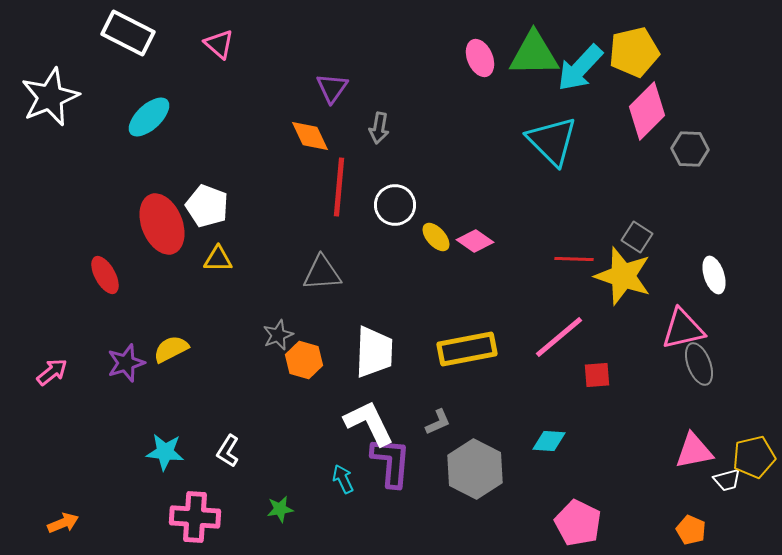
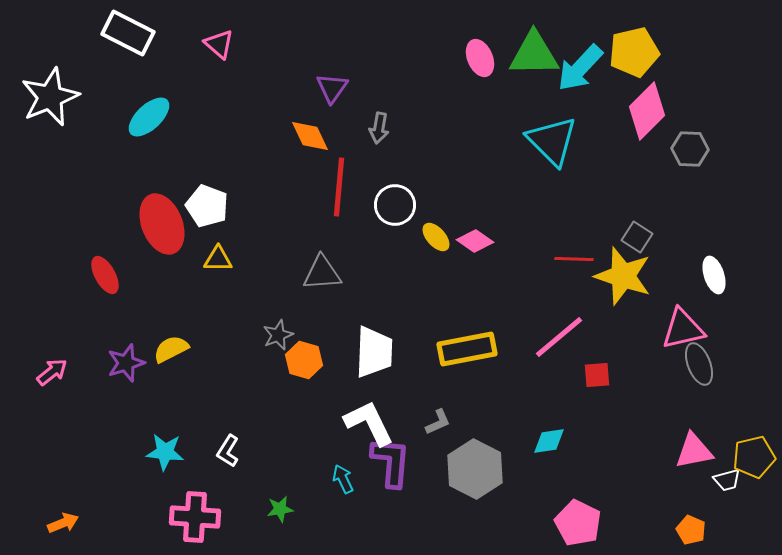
cyan diamond at (549, 441): rotated 12 degrees counterclockwise
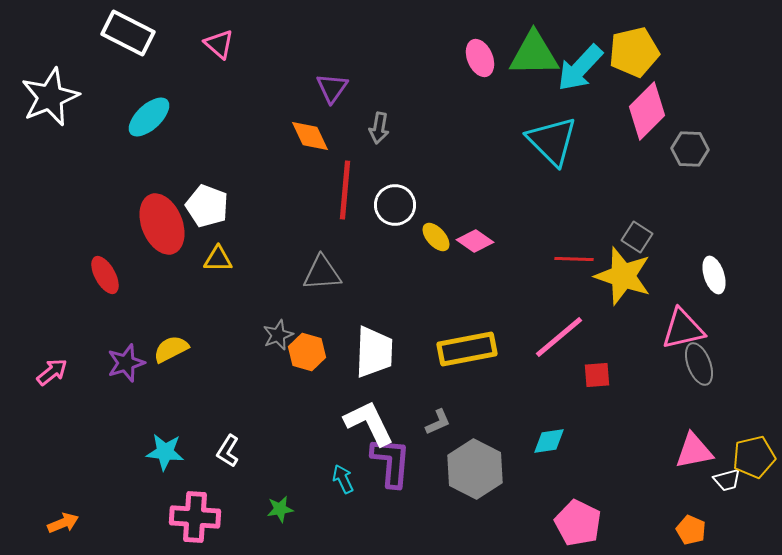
red line at (339, 187): moved 6 px right, 3 px down
orange hexagon at (304, 360): moved 3 px right, 8 px up
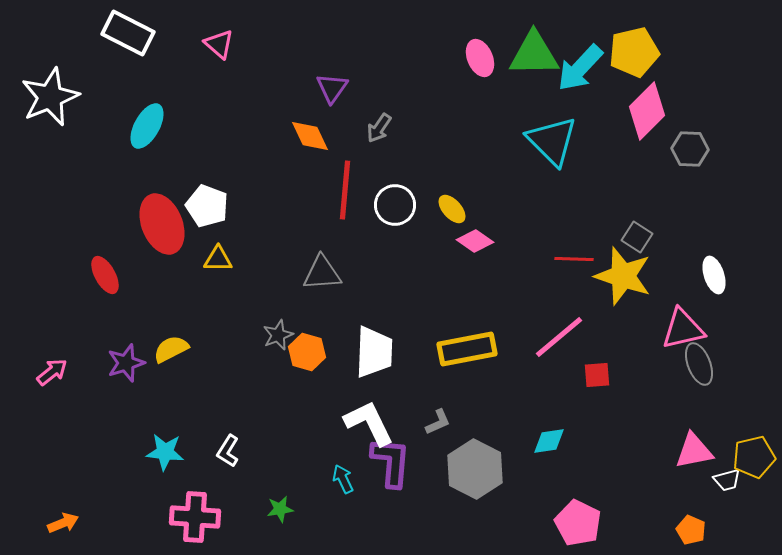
cyan ellipse at (149, 117): moved 2 px left, 9 px down; rotated 18 degrees counterclockwise
gray arrow at (379, 128): rotated 24 degrees clockwise
yellow ellipse at (436, 237): moved 16 px right, 28 px up
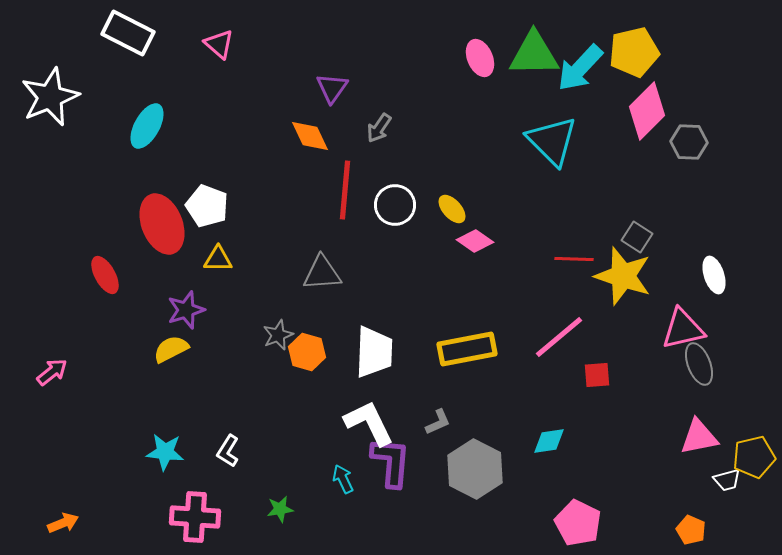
gray hexagon at (690, 149): moved 1 px left, 7 px up
purple star at (126, 363): moved 60 px right, 53 px up
pink triangle at (694, 451): moved 5 px right, 14 px up
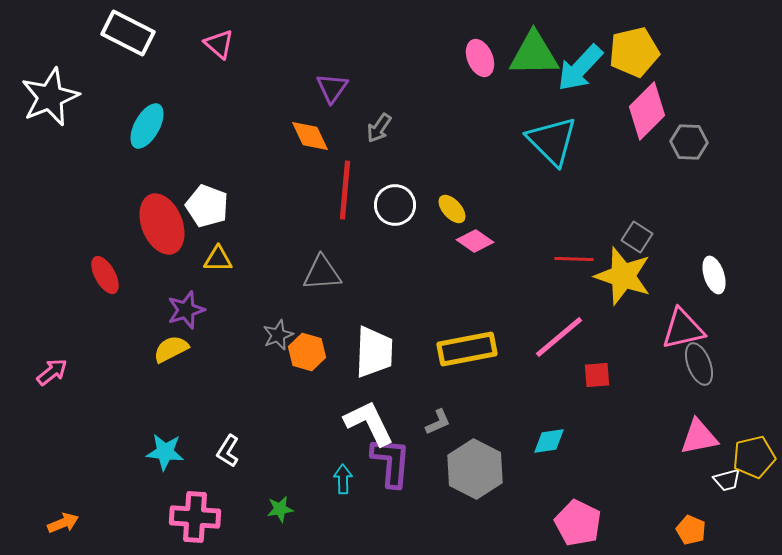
cyan arrow at (343, 479): rotated 24 degrees clockwise
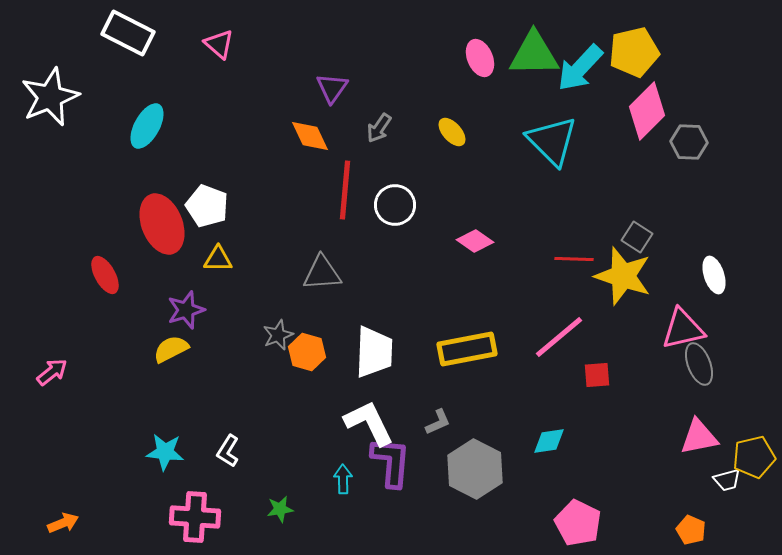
yellow ellipse at (452, 209): moved 77 px up
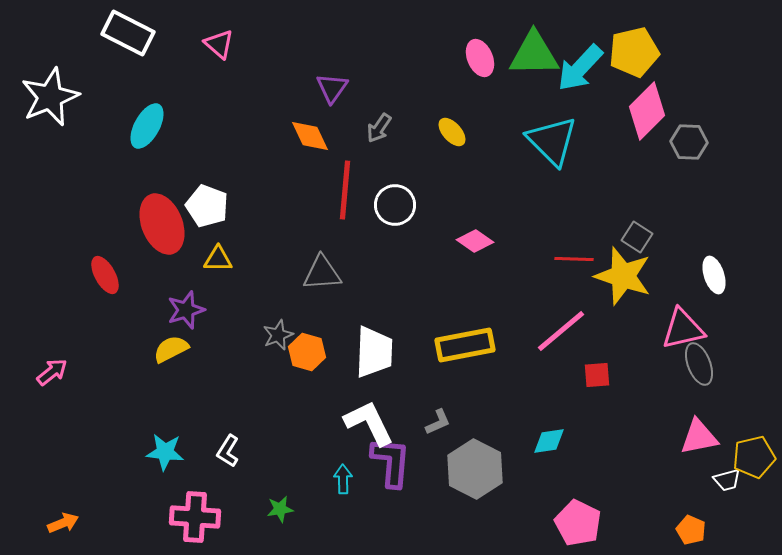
pink line at (559, 337): moved 2 px right, 6 px up
yellow rectangle at (467, 349): moved 2 px left, 4 px up
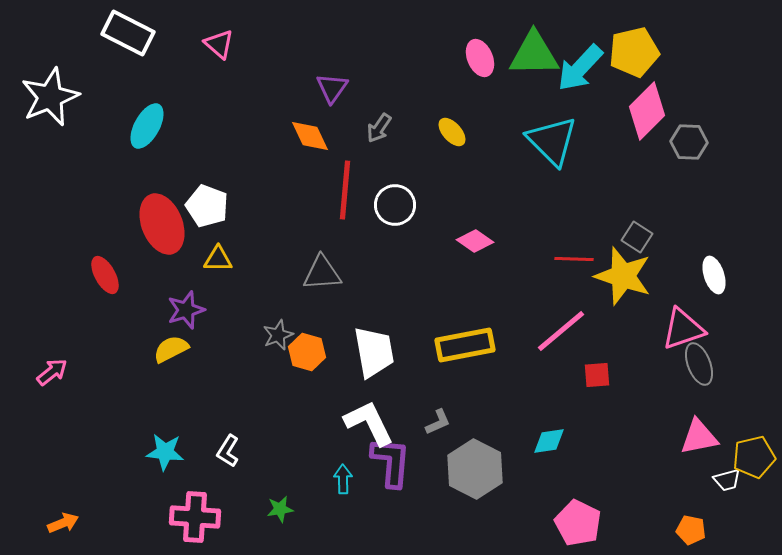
pink triangle at (683, 329): rotated 6 degrees counterclockwise
white trapezoid at (374, 352): rotated 12 degrees counterclockwise
orange pentagon at (691, 530): rotated 12 degrees counterclockwise
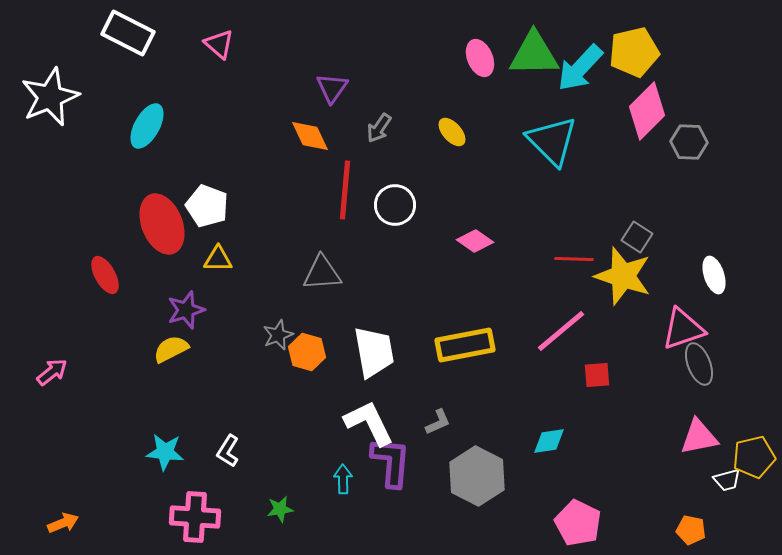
gray hexagon at (475, 469): moved 2 px right, 7 px down
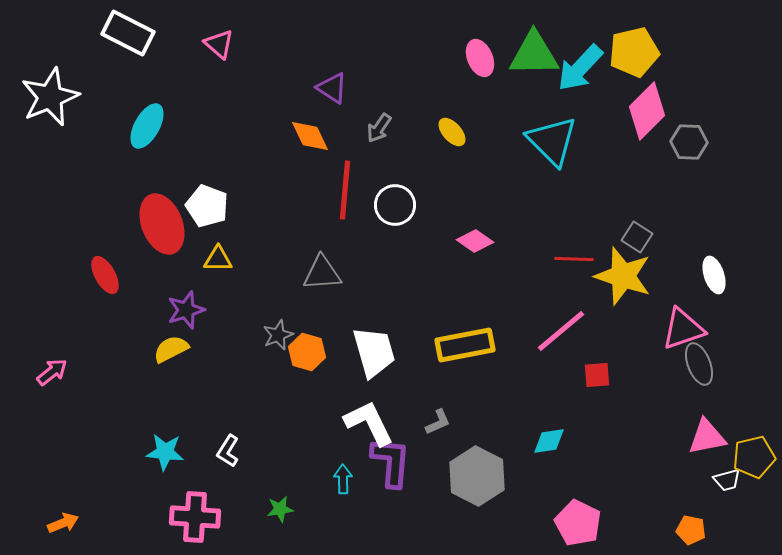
purple triangle at (332, 88): rotated 32 degrees counterclockwise
white trapezoid at (374, 352): rotated 6 degrees counterclockwise
pink triangle at (699, 437): moved 8 px right
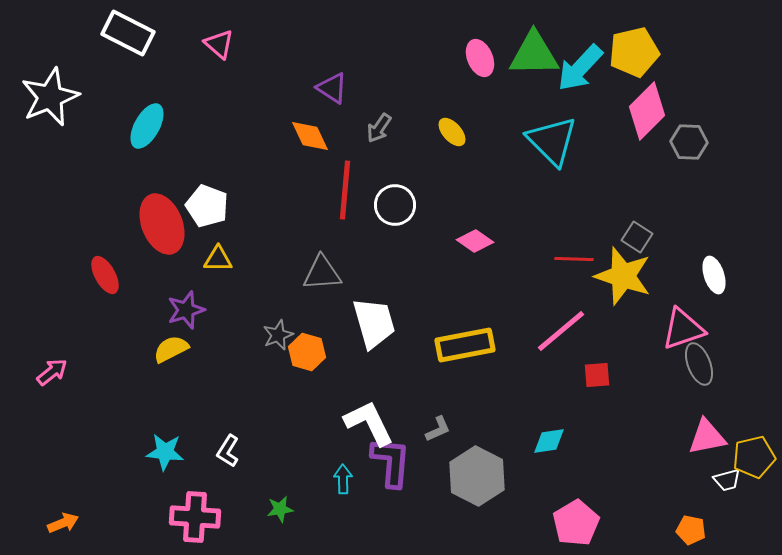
white trapezoid at (374, 352): moved 29 px up
gray L-shape at (438, 422): moved 7 px down
pink pentagon at (578, 523): moved 2 px left; rotated 15 degrees clockwise
